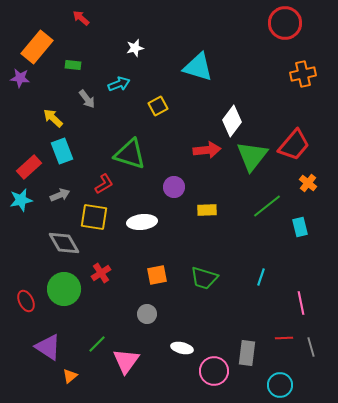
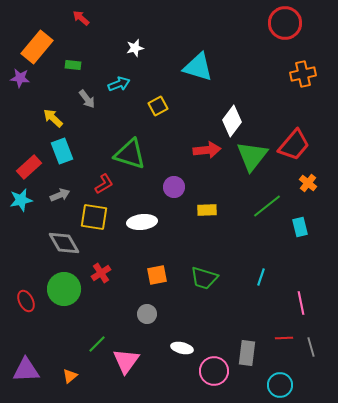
purple triangle at (48, 347): moved 22 px left, 23 px down; rotated 36 degrees counterclockwise
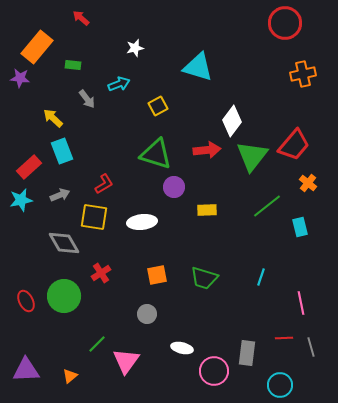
green triangle at (130, 154): moved 26 px right
green circle at (64, 289): moved 7 px down
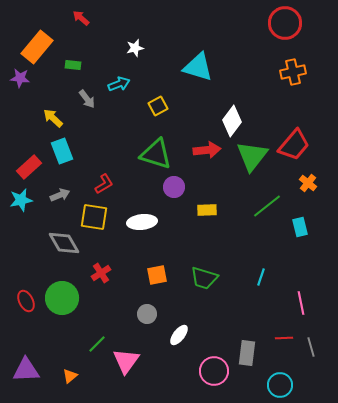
orange cross at (303, 74): moved 10 px left, 2 px up
green circle at (64, 296): moved 2 px left, 2 px down
white ellipse at (182, 348): moved 3 px left, 13 px up; rotated 65 degrees counterclockwise
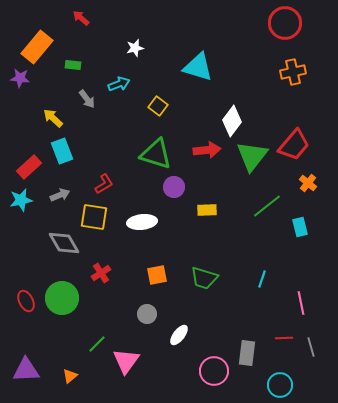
yellow square at (158, 106): rotated 24 degrees counterclockwise
cyan line at (261, 277): moved 1 px right, 2 px down
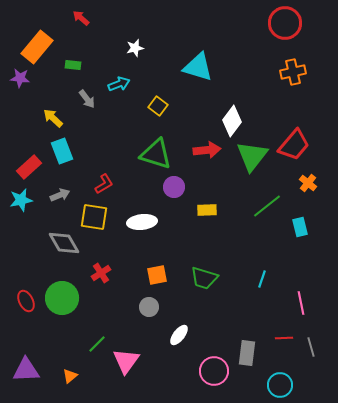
gray circle at (147, 314): moved 2 px right, 7 px up
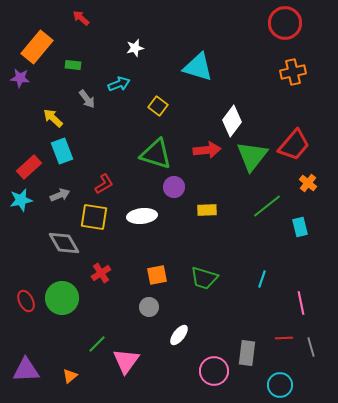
white ellipse at (142, 222): moved 6 px up
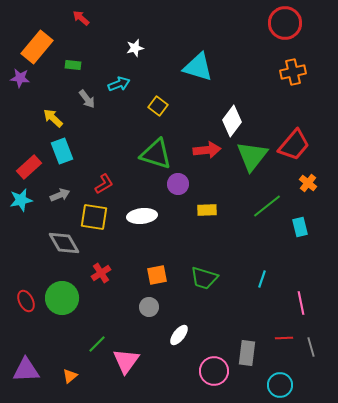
purple circle at (174, 187): moved 4 px right, 3 px up
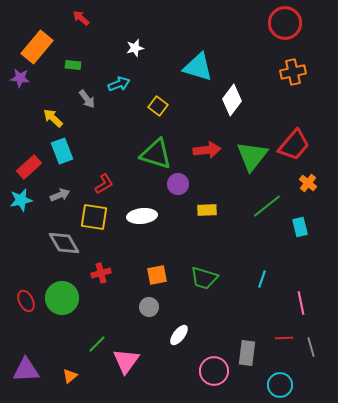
white diamond at (232, 121): moved 21 px up
red cross at (101, 273): rotated 18 degrees clockwise
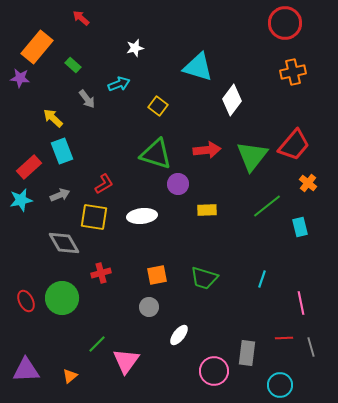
green rectangle at (73, 65): rotated 35 degrees clockwise
